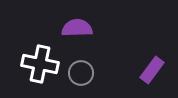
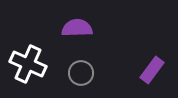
white cross: moved 12 px left; rotated 12 degrees clockwise
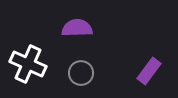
purple rectangle: moved 3 px left, 1 px down
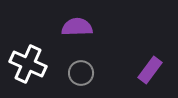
purple semicircle: moved 1 px up
purple rectangle: moved 1 px right, 1 px up
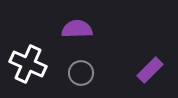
purple semicircle: moved 2 px down
purple rectangle: rotated 8 degrees clockwise
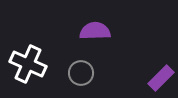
purple semicircle: moved 18 px right, 2 px down
purple rectangle: moved 11 px right, 8 px down
